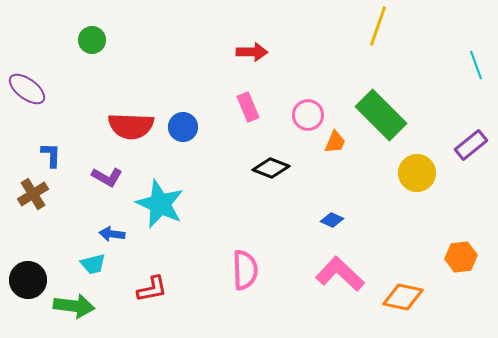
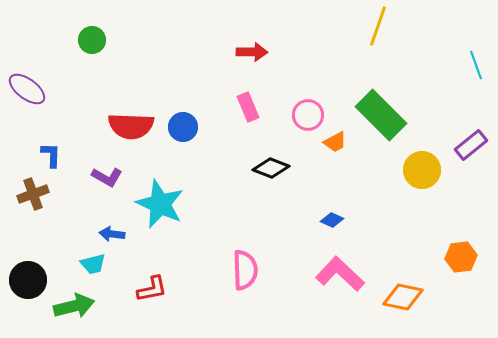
orange trapezoid: rotated 40 degrees clockwise
yellow circle: moved 5 px right, 3 px up
brown cross: rotated 12 degrees clockwise
green arrow: rotated 21 degrees counterclockwise
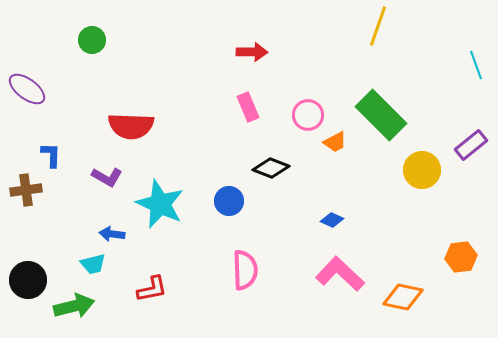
blue circle: moved 46 px right, 74 px down
brown cross: moved 7 px left, 4 px up; rotated 12 degrees clockwise
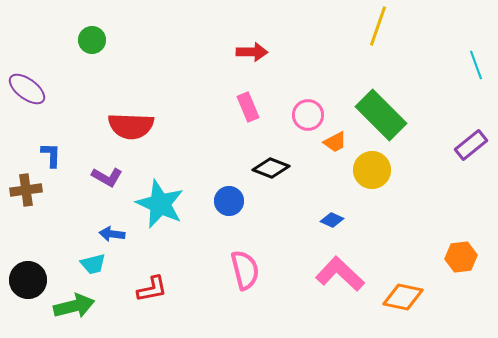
yellow circle: moved 50 px left
pink semicircle: rotated 12 degrees counterclockwise
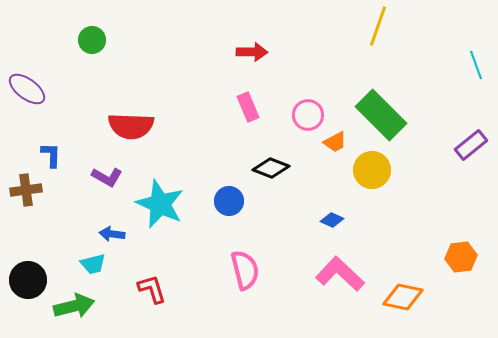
red L-shape: rotated 96 degrees counterclockwise
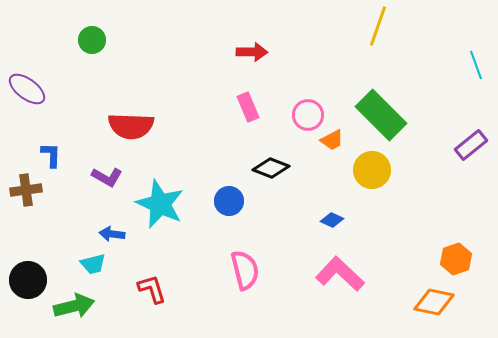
orange trapezoid: moved 3 px left, 2 px up
orange hexagon: moved 5 px left, 2 px down; rotated 12 degrees counterclockwise
orange diamond: moved 31 px right, 5 px down
